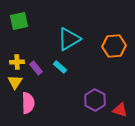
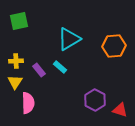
yellow cross: moved 1 px left, 1 px up
purple rectangle: moved 3 px right, 2 px down
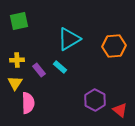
yellow cross: moved 1 px right, 1 px up
yellow triangle: moved 1 px down
red triangle: rotated 21 degrees clockwise
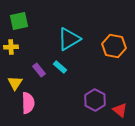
orange hexagon: rotated 15 degrees clockwise
yellow cross: moved 6 px left, 13 px up
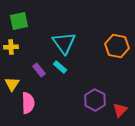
cyan triangle: moved 5 px left, 4 px down; rotated 35 degrees counterclockwise
orange hexagon: moved 3 px right
yellow triangle: moved 3 px left, 1 px down
red triangle: rotated 35 degrees clockwise
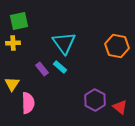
yellow cross: moved 2 px right, 4 px up
purple rectangle: moved 3 px right, 1 px up
red triangle: moved 3 px up; rotated 35 degrees counterclockwise
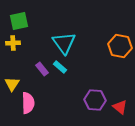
orange hexagon: moved 3 px right
purple hexagon: rotated 25 degrees counterclockwise
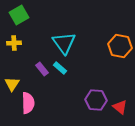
green square: moved 6 px up; rotated 18 degrees counterclockwise
yellow cross: moved 1 px right
cyan rectangle: moved 1 px down
purple hexagon: moved 1 px right
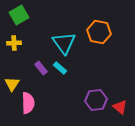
orange hexagon: moved 21 px left, 14 px up
purple rectangle: moved 1 px left, 1 px up
purple hexagon: rotated 10 degrees counterclockwise
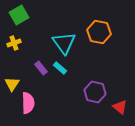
yellow cross: rotated 16 degrees counterclockwise
purple hexagon: moved 1 px left, 8 px up; rotated 20 degrees clockwise
